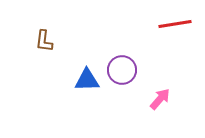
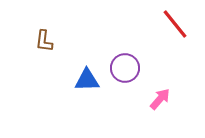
red line: rotated 60 degrees clockwise
purple circle: moved 3 px right, 2 px up
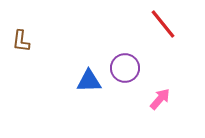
red line: moved 12 px left
brown L-shape: moved 23 px left
blue triangle: moved 2 px right, 1 px down
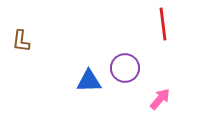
red line: rotated 32 degrees clockwise
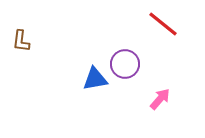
red line: rotated 44 degrees counterclockwise
purple circle: moved 4 px up
blue triangle: moved 6 px right, 2 px up; rotated 8 degrees counterclockwise
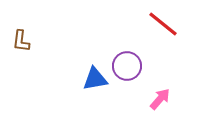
purple circle: moved 2 px right, 2 px down
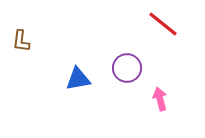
purple circle: moved 2 px down
blue triangle: moved 17 px left
pink arrow: rotated 55 degrees counterclockwise
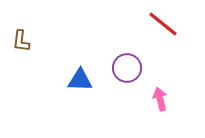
blue triangle: moved 2 px right, 1 px down; rotated 12 degrees clockwise
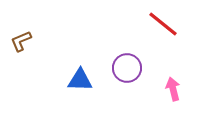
brown L-shape: rotated 60 degrees clockwise
pink arrow: moved 13 px right, 10 px up
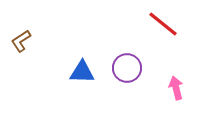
brown L-shape: rotated 10 degrees counterclockwise
blue triangle: moved 2 px right, 8 px up
pink arrow: moved 3 px right, 1 px up
